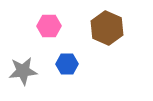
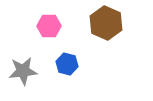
brown hexagon: moved 1 px left, 5 px up
blue hexagon: rotated 15 degrees clockwise
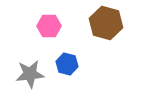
brown hexagon: rotated 8 degrees counterclockwise
gray star: moved 7 px right, 3 px down
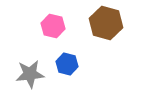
pink hexagon: moved 4 px right; rotated 15 degrees clockwise
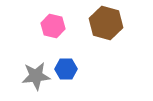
blue hexagon: moved 1 px left, 5 px down; rotated 15 degrees counterclockwise
gray star: moved 6 px right, 2 px down
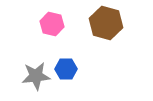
pink hexagon: moved 1 px left, 2 px up
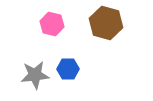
blue hexagon: moved 2 px right
gray star: moved 1 px left, 1 px up
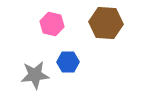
brown hexagon: rotated 12 degrees counterclockwise
blue hexagon: moved 7 px up
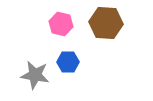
pink hexagon: moved 9 px right
gray star: rotated 16 degrees clockwise
